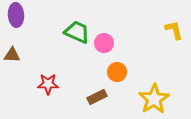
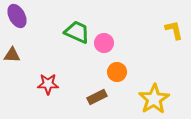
purple ellipse: moved 1 px right, 1 px down; rotated 25 degrees counterclockwise
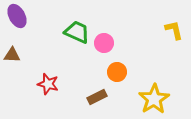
red star: rotated 15 degrees clockwise
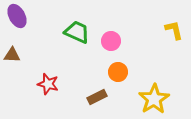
pink circle: moved 7 px right, 2 px up
orange circle: moved 1 px right
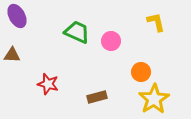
yellow L-shape: moved 18 px left, 8 px up
orange circle: moved 23 px right
brown rectangle: rotated 12 degrees clockwise
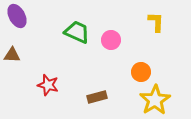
yellow L-shape: rotated 15 degrees clockwise
pink circle: moved 1 px up
red star: moved 1 px down
yellow star: moved 1 px right, 1 px down
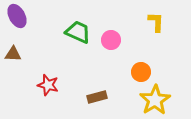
green trapezoid: moved 1 px right
brown triangle: moved 1 px right, 1 px up
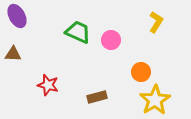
yellow L-shape: rotated 30 degrees clockwise
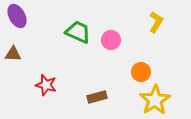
red star: moved 2 px left
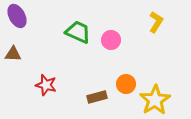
orange circle: moved 15 px left, 12 px down
